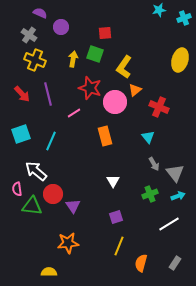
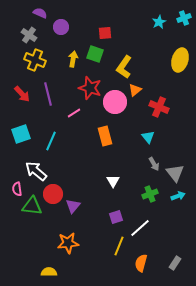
cyan star: moved 12 px down; rotated 16 degrees counterclockwise
purple triangle: rotated 14 degrees clockwise
white line: moved 29 px left, 4 px down; rotated 10 degrees counterclockwise
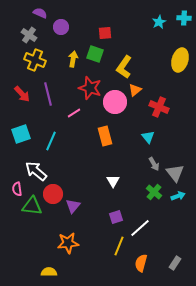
cyan cross: rotated 24 degrees clockwise
green cross: moved 4 px right, 2 px up; rotated 28 degrees counterclockwise
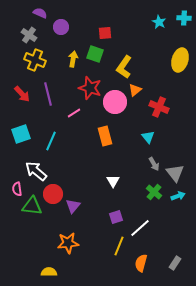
cyan star: rotated 16 degrees counterclockwise
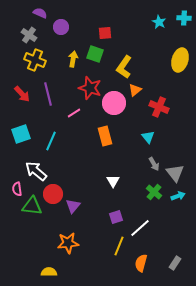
pink circle: moved 1 px left, 1 px down
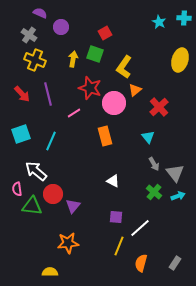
red square: rotated 24 degrees counterclockwise
red cross: rotated 24 degrees clockwise
white triangle: rotated 32 degrees counterclockwise
purple square: rotated 24 degrees clockwise
yellow semicircle: moved 1 px right
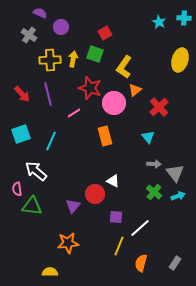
yellow cross: moved 15 px right; rotated 25 degrees counterclockwise
gray arrow: rotated 56 degrees counterclockwise
red circle: moved 42 px right
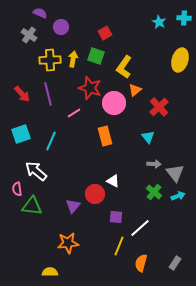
green square: moved 1 px right, 2 px down
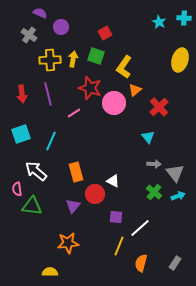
red arrow: rotated 36 degrees clockwise
orange rectangle: moved 29 px left, 36 px down
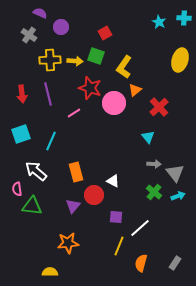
yellow arrow: moved 2 px right, 2 px down; rotated 84 degrees clockwise
red circle: moved 1 px left, 1 px down
